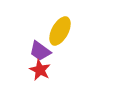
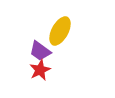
red star: rotated 20 degrees clockwise
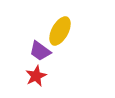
red star: moved 4 px left, 6 px down
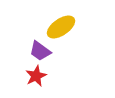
yellow ellipse: moved 1 px right, 4 px up; rotated 28 degrees clockwise
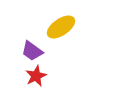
purple trapezoid: moved 8 px left
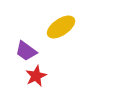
purple trapezoid: moved 6 px left
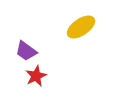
yellow ellipse: moved 20 px right
